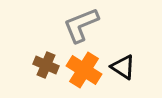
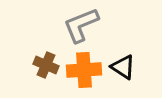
orange cross: rotated 36 degrees counterclockwise
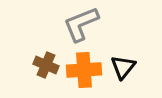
gray L-shape: moved 1 px up
black triangle: rotated 36 degrees clockwise
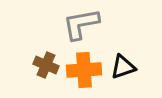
gray L-shape: rotated 12 degrees clockwise
black triangle: rotated 32 degrees clockwise
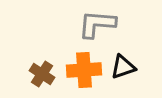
gray L-shape: moved 16 px right; rotated 15 degrees clockwise
brown cross: moved 4 px left, 9 px down; rotated 10 degrees clockwise
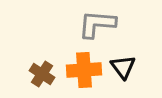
black triangle: rotated 48 degrees counterclockwise
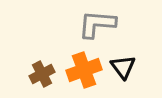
orange cross: rotated 16 degrees counterclockwise
brown cross: rotated 30 degrees clockwise
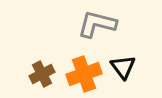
gray L-shape: rotated 9 degrees clockwise
orange cross: moved 4 px down
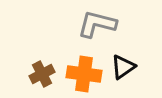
black triangle: rotated 32 degrees clockwise
orange cross: rotated 28 degrees clockwise
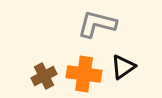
brown cross: moved 2 px right, 2 px down
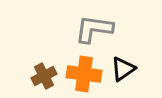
gray L-shape: moved 3 px left, 5 px down; rotated 6 degrees counterclockwise
black triangle: moved 2 px down
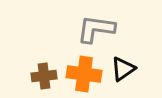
gray L-shape: moved 2 px right
brown cross: rotated 20 degrees clockwise
